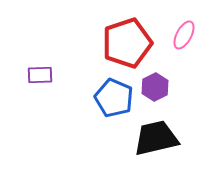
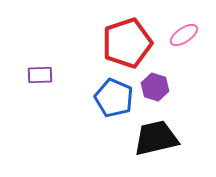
pink ellipse: rotated 28 degrees clockwise
purple hexagon: rotated 16 degrees counterclockwise
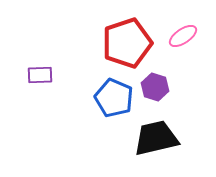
pink ellipse: moved 1 px left, 1 px down
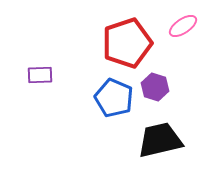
pink ellipse: moved 10 px up
black trapezoid: moved 4 px right, 2 px down
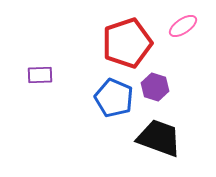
black trapezoid: moved 1 px left, 2 px up; rotated 33 degrees clockwise
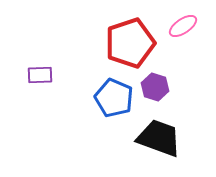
red pentagon: moved 3 px right
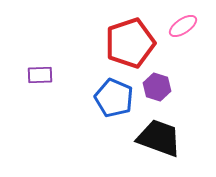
purple hexagon: moved 2 px right
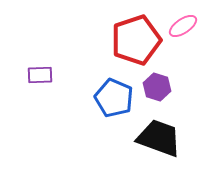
red pentagon: moved 6 px right, 3 px up
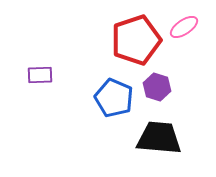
pink ellipse: moved 1 px right, 1 px down
black trapezoid: rotated 15 degrees counterclockwise
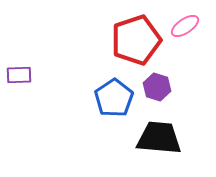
pink ellipse: moved 1 px right, 1 px up
purple rectangle: moved 21 px left
blue pentagon: rotated 15 degrees clockwise
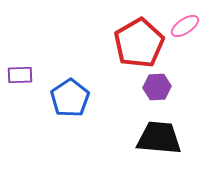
red pentagon: moved 3 px right, 3 px down; rotated 12 degrees counterclockwise
purple rectangle: moved 1 px right
purple hexagon: rotated 20 degrees counterclockwise
blue pentagon: moved 44 px left
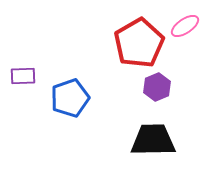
purple rectangle: moved 3 px right, 1 px down
purple hexagon: rotated 20 degrees counterclockwise
blue pentagon: rotated 15 degrees clockwise
black trapezoid: moved 6 px left, 2 px down; rotated 6 degrees counterclockwise
